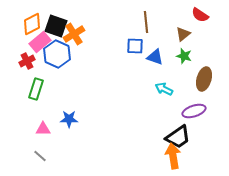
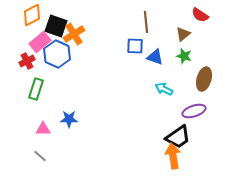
orange diamond: moved 9 px up
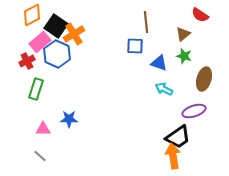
black square: rotated 15 degrees clockwise
blue triangle: moved 4 px right, 6 px down
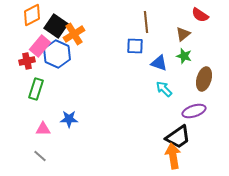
pink rectangle: moved 4 px down; rotated 10 degrees counterclockwise
red cross: rotated 14 degrees clockwise
cyan arrow: rotated 18 degrees clockwise
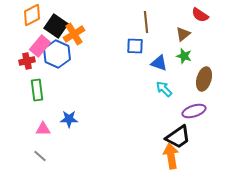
green rectangle: moved 1 px right, 1 px down; rotated 25 degrees counterclockwise
orange arrow: moved 2 px left
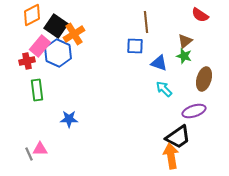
brown triangle: moved 2 px right, 7 px down
blue hexagon: moved 1 px right, 1 px up
pink triangle: moved 3 px left, 20 px down
gray line: moved 11 px left, 2 px up; rotated 24 degrees clockwise
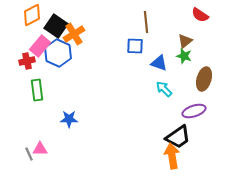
orange arrow: moved 1 px right
